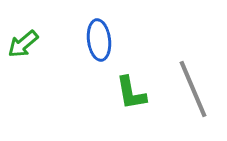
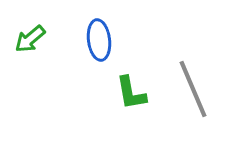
green arrow: moved 7 px right, 5 px up
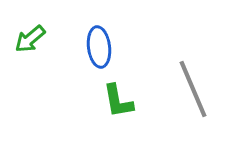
blue ellipse: moved 7 px down
green L-shape: moved 13 px left, 8 px down
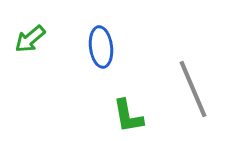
blue ellipse: moved 2 px right
green L-shape: moved 10 px right, 15 px down
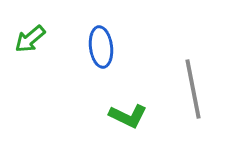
gray line: rotated 12 degrees clockwise
green L-shape: rotated 54 degrees counterclockwise
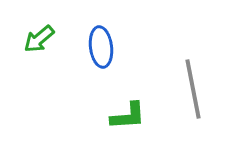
green arrow: moved 9 px right
green L-shape: rotated 30 degrees counterclockwise
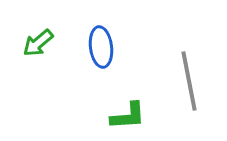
green arrow: moved 1 px left, 4 px down
gray line: moved 4 px left, 8 px up
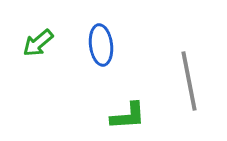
blue ellipse: moved 2 px up
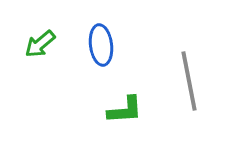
green arrow: moved 2 px right, 1 px down
green L-shape: moved 3 px left, 6 px up
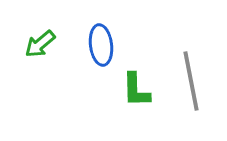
gray line: moved 2 px right
green L-shape: moved 11 px right, 20 px up; rotated 93 degrees clockwise
